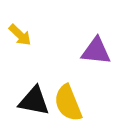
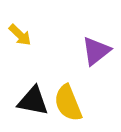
purple triangle: rotated 44 degrees counterclockwise
black triangle: moved 1 px left
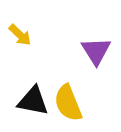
purple triangle: rotated 24 degrees counterclockwise
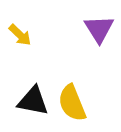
purple triangle: moved 3 px right, 22 px up
yellow semicircle: moved 4 px right
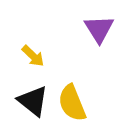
yellow arrow: moved 13 px right, 21 px down
black triangle: rotated 28 degrees clockwise
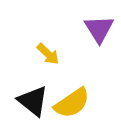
yellow arrow: moved 15 px right, 2 px up
yellow semicircle: rotated 102 degrees counterclockwise
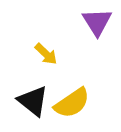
purple triangle: moved 2 px left, 7 px up
yellow arrow: moved 2 px left
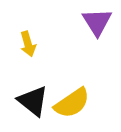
yellow arrow: moved 18 px left, 10 px up; rotated 30 degrees clockwise
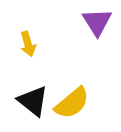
yellow semicircle: rotated 6 degrees counterclockwise
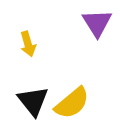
purple triangle: moved 1 px down
black triangle: rotated 12 degrees clockwise
